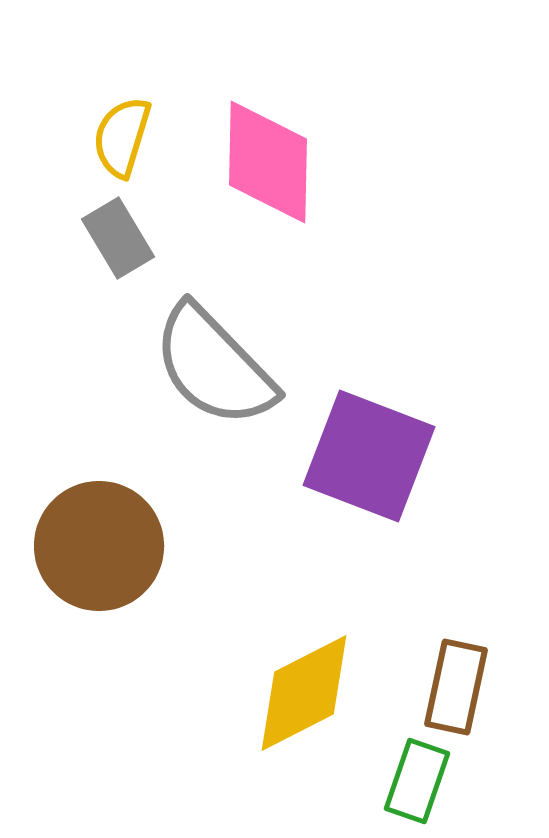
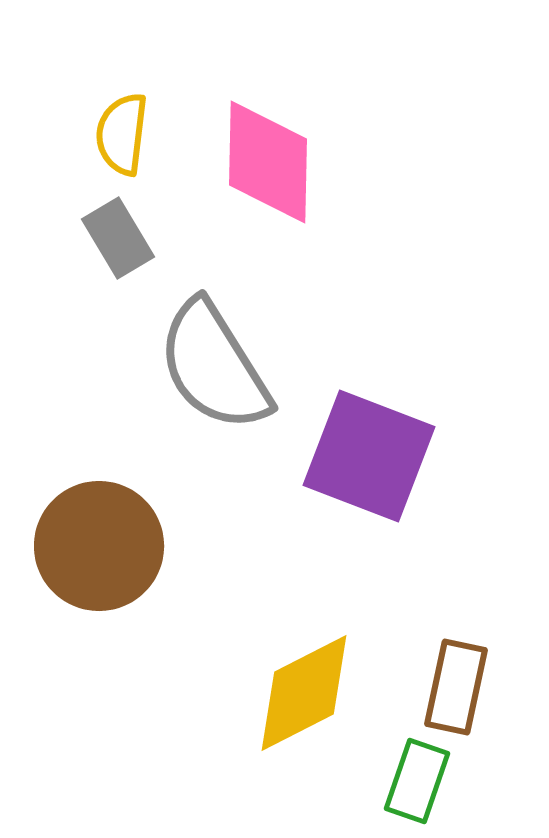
yellow semicircle: moved 3 px up; rotated 10 degrees counterclockwise
gray semicircle: rotated 12 degrees clockwise
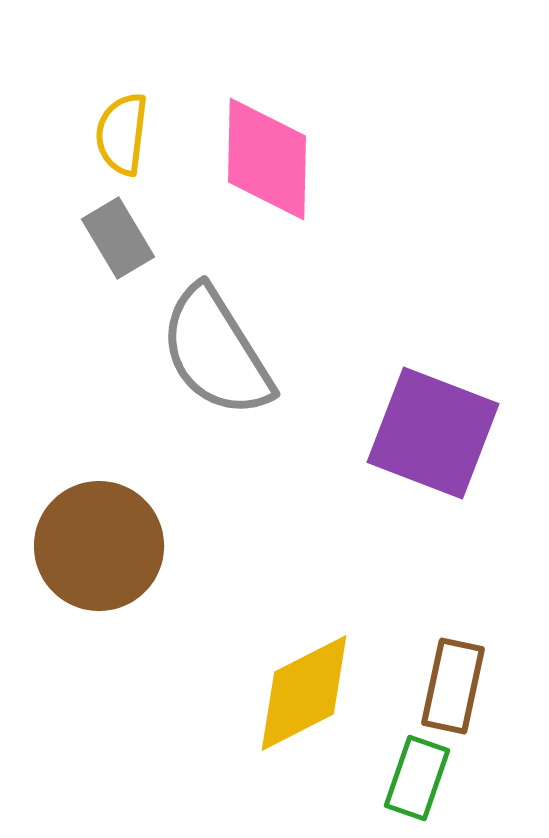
pink diamond: moved 1 px left, 3 px up
gray semicircle: moved 2 px right, 14 px up
purple square: moved 64 px right, 23 px up
brown rectangle: moved 3 px left, 1 px up
green rectangle: moved 3 px up
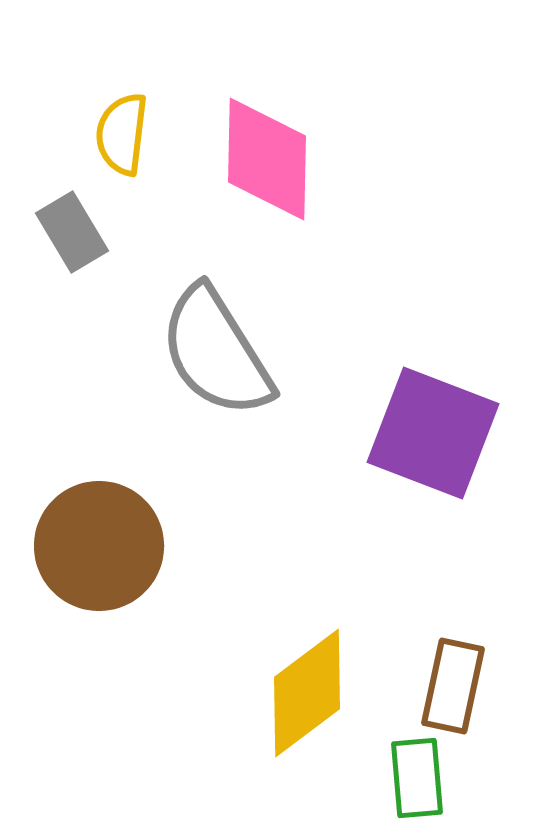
gray rectangle: moved 46 px left, 6 px up
yellow diamond: moved 3 px right; rotated 10 degrees counterclockwise
green rectangle: rotated 24 degrees counterclockwise
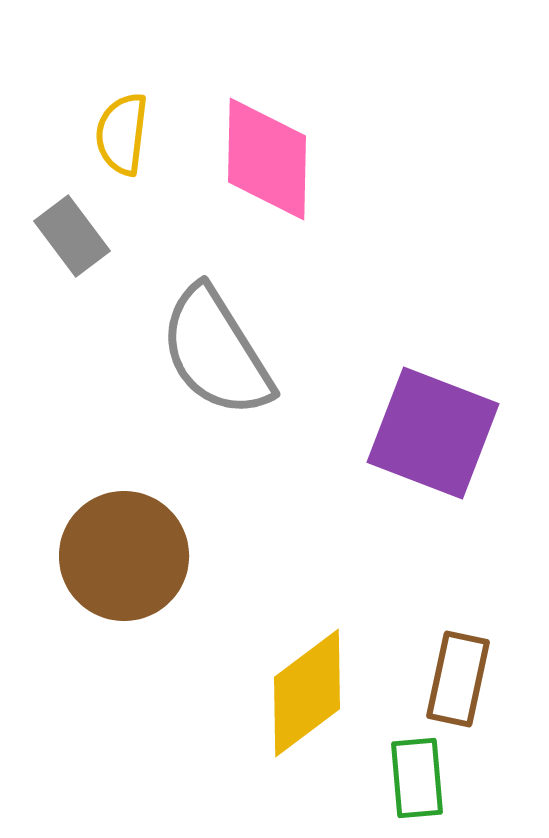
gray rectangle: moved 4 px down; rotated 6 degrees counterclockwise
brown circle: moved 25 px right, 10 px down
brown rectangle: moved 5 px right, 7 px up
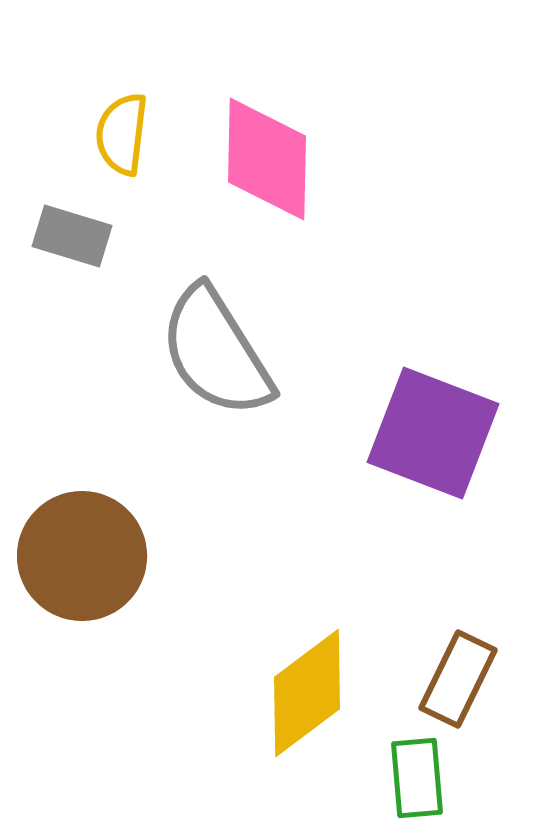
gray rectangle: rotated 36 degrees counterclockwise
brown circle: moved 42 px left
brown rectangle: rotated 14 degrees clockwise
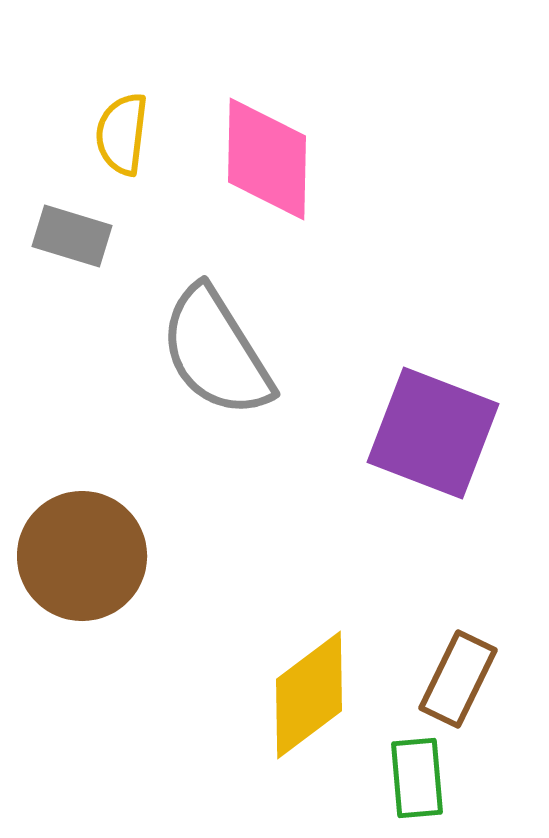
yellow diamond: moved 2 px right, 2 px down
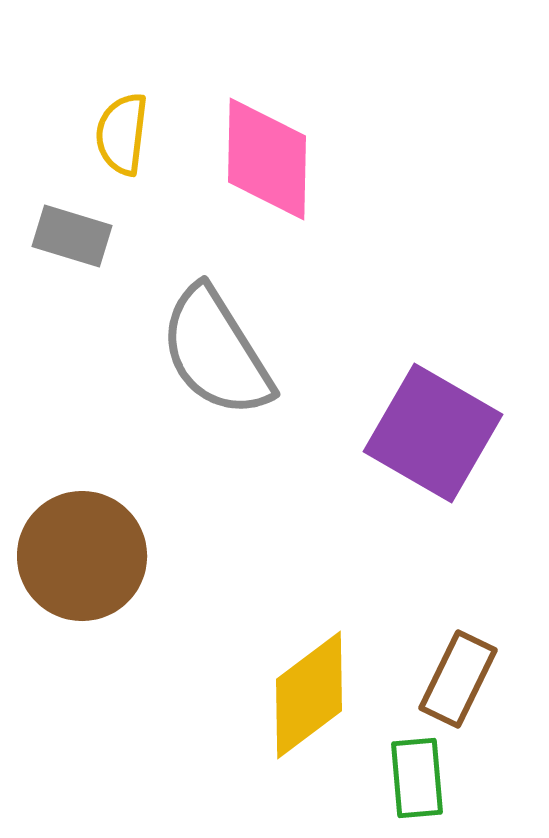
purple square: rotated 9 degrees clockwise
